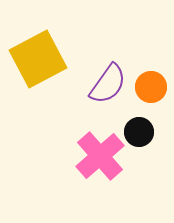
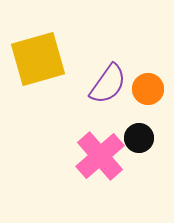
yellow square: rotated 12 degrees clockwise
orange circle: moved 3 px left, 2 px down
black circle: moved 6 px down
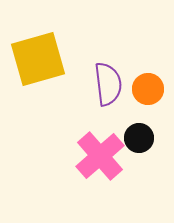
purple semicircle: rotated 42 degrees counterclockwise
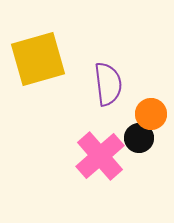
orange circle: moved 3 px right, 25 px down
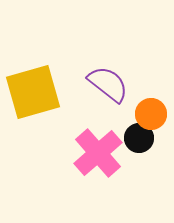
yellow square: moved 5 px left, 33 px down
purple semicircle: rotated 45 degrees counterclockwise
pink cross: moved 2 px left, 3 px up
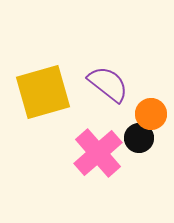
yellow square: moved 10 px right
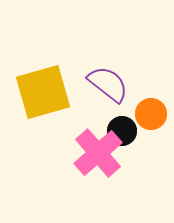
black circle: moved 17 px left, 7 px up
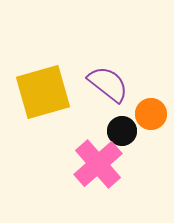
pink cross: moved 11 px down
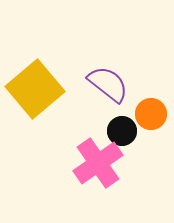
yellow square: moved 8 px left, 3 px up; rotated 24 degrees counterclockwise
pink cross: moved 1 px up; rotated 6 degrees clockwise
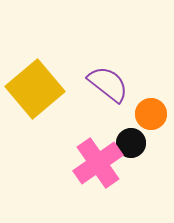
black circle: moved 9 px right, 12 px down
